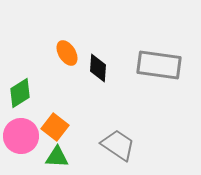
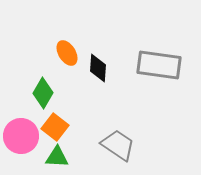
green diamond: moved 23 px right; rotated 28 degrees counterclockwise
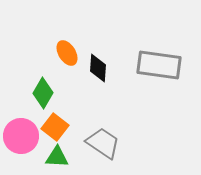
gray trapezoid: moved 15 px left, 2 px up
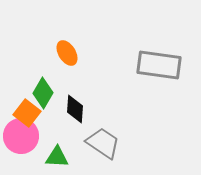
black diamond: moved 23 px left, 41 px down
orange square: moved 28 px left, 14 px up
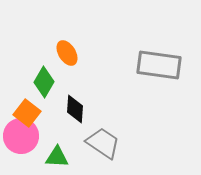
green diamond: moved 1 px right, 11 px up
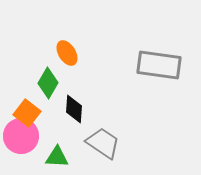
green diamond: moved 4 px right, 1 px down
black diamond: moved 1 px left
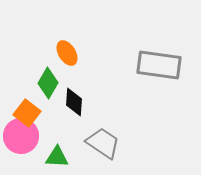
black diamond: moved 7 px up
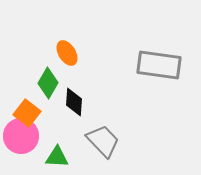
gray trapezoid: moved 2 px up; rotated 12 degrees clockwise
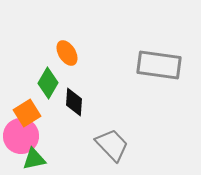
orange square: rotated 20 degrees clockwise
gray trapezoid: moved 9 px right, 4 px down
green triangle: moved 23 px left, 2 px down; rotated 15 degrees counterclockwise
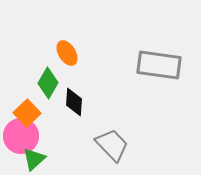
orange square: rotated 12 degrees counterclockwise
green triangle: rotated 30 degrees counterclockwise
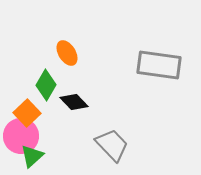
green diamond: moved 2 px left, 2 px down
black diamond: rotated 48 degrees counterclockwise
green triangle: moved 2 px left, 3 px up
